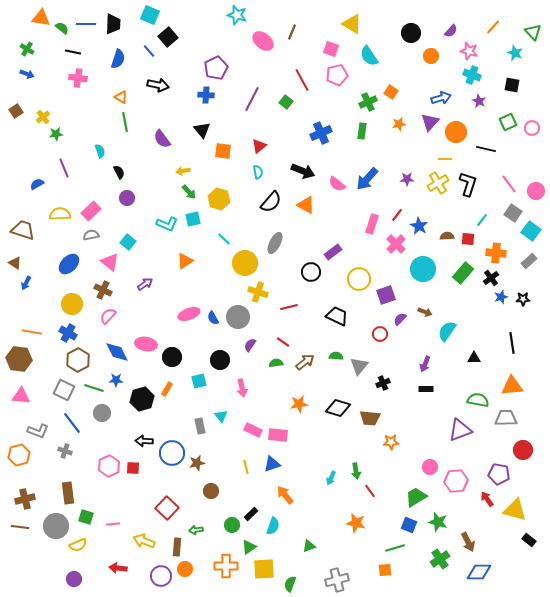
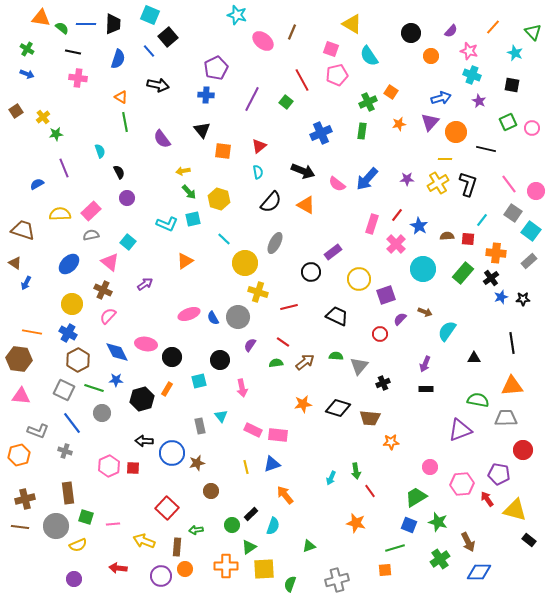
orange star at (299, 404): moved 4 px right
pink hexagon at (456, 481): moved 6 px right, 3 px down
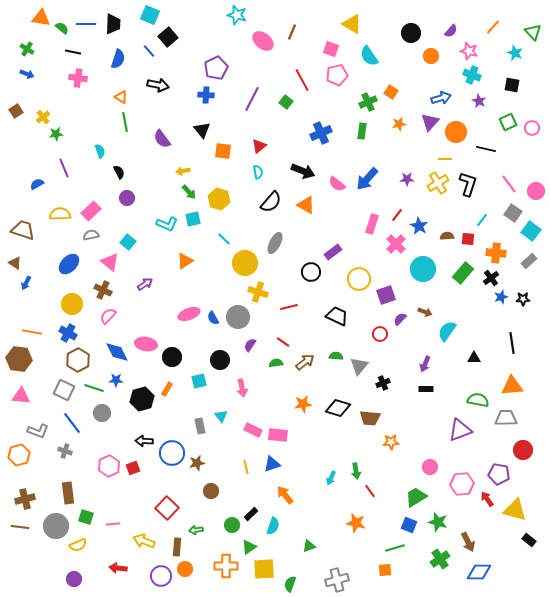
red square at (133, 468): rotated 24 degrees counterclockwise
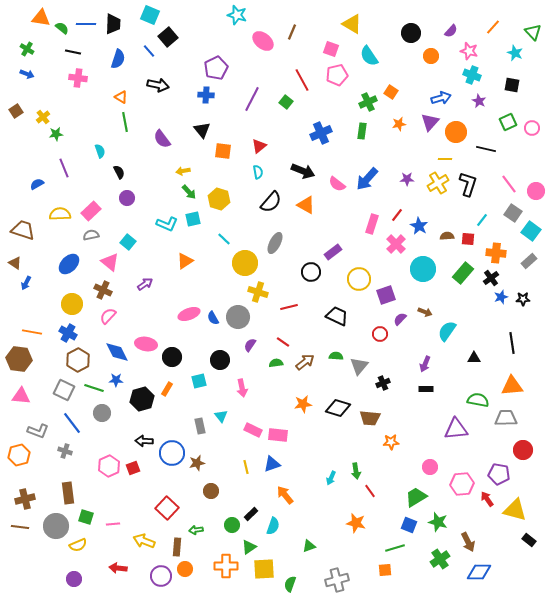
purple triangle at (460, 430): moved 4 px left, 1 px up; rotated 15 degrees clockwise
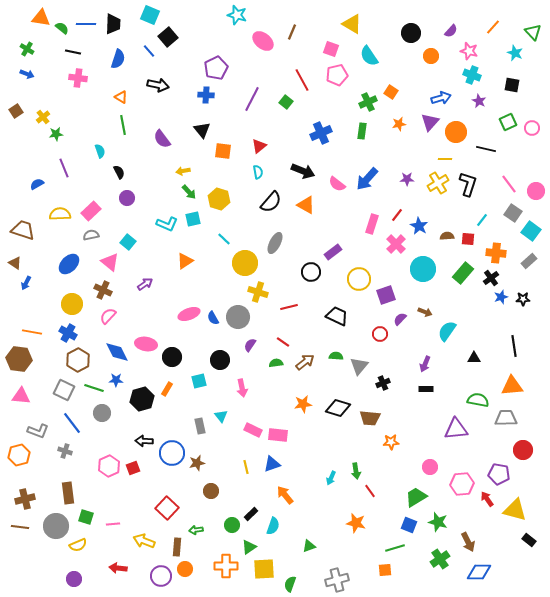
green line at (125, 122): moved 2 px left, 3 px down
black line at (512, 343): moved 2 px right, 3 px down
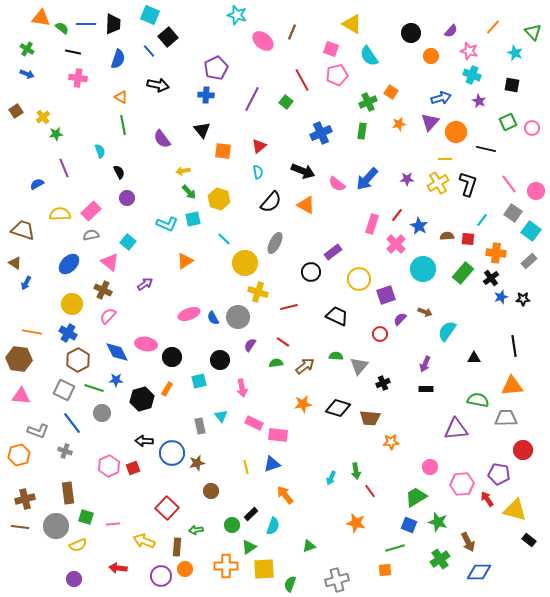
brown arrow at (305, 362): moved 4 px down
pink rectangle at (253, 430): moved 1 px right, 7 px up
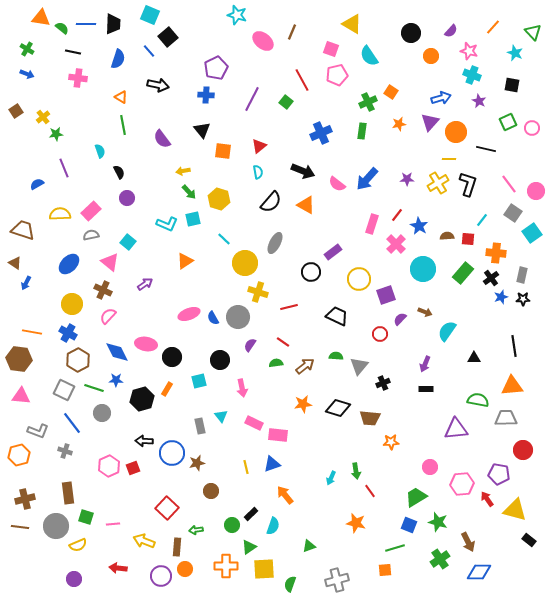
yellow line at (445, 159): moved 4 px right
cyan square at (531, 231): moved 1 px right, 2 px down; rotated 18 degrees clockwise
gray rectangle at (529, 261): moved 7 px left, 14 px down; rotated 35 degrees counterclockwise
